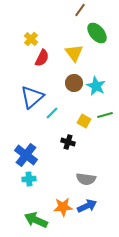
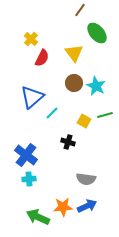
green arrow: moved 2 px right, 3 px up
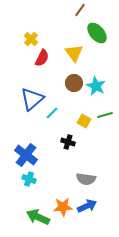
blue triangle: moved 2 px down
cyan cross: rotated 24 degrees clockwise
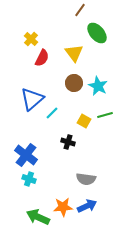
cyan star: moved 2 px right
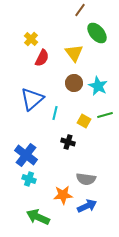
cyan line: moved 3 px right; rotated 32 degrees counterclockwise
orange star: moved 12 px up
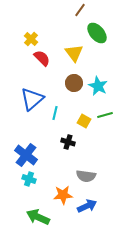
red semicircle: rotated 72 degrees counterclockwise
gray semicircle: moved 3 px up
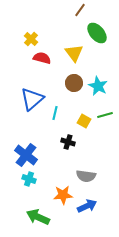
red semicircle: rotated 30 degrees counterclockwise
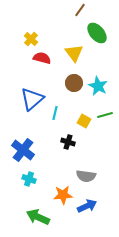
blue cross: moved 3 px left, 5 px up
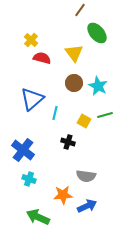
yellow cross: moved 1 px down
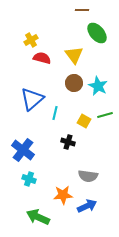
brown line: moved 2 px right; rotated 56 degrees clockwise
yellow cross: rotated 16 degrees clockwise
yellow triangle: moved 2 px down
gray semicircle: moved 2 px right
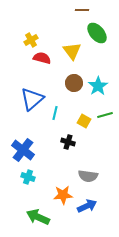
yellow triangle: moved 2 px left, 4 px up
cyan star: rotated 12 degrees clockwise
cyan cross: moved 1 px left, 2 px up
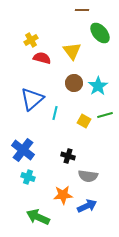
green ellipse: moved 3 px right
black cross: moved 14 px down
